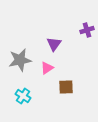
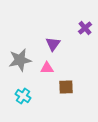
purple cross: moved 2 px left, 2 px up; rotated 24 degrees counterclockwise
purple triangle: moved 1 px left
pink triangle: rotated 32 degrees clockwise
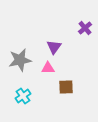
purple triangle: moved 1 px right, 3 px down
pink triangle: moved 1 px right
cyan cross: rotated 21 degrees clockwise
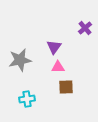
pink triangle: moved 10 px right, 1 px up
cyan cross: moved 4 px right, 3 px down; rotated 28 degrees clockwise
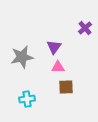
gray star: moved 2 px right, 3 px up
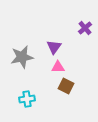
brown square: moved 1 px up; rotated 28 degrees clockwise
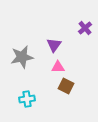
purple triangle: moved 2 px up
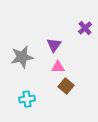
brown square: rotated 14 degrees clockwise
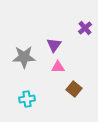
gray star: moved 2 px right; rotated 10 degrees clockwise
brown square: moved 8 px right, 3 px down
